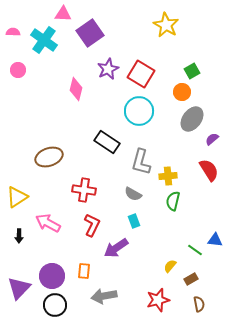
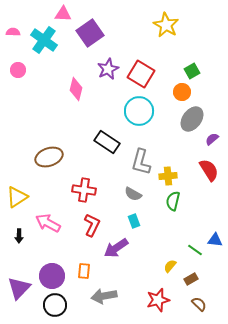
brown semicircle: rotated 35 degrees counterclockwise
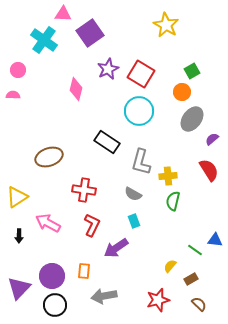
pink semicircle: moved 63 px down
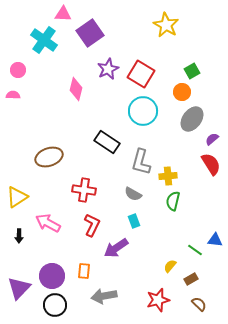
cyan circle: moved 4 px right
red semicircle: moved 2 px right, 6 px up
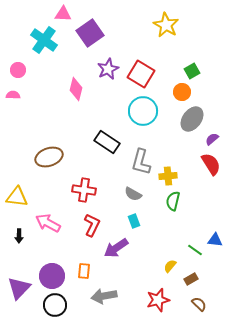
yellow triangle: rotated 40 degrees clockwise
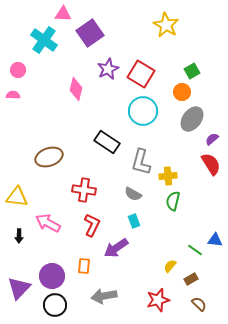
orange rectangle: moved 5 px up
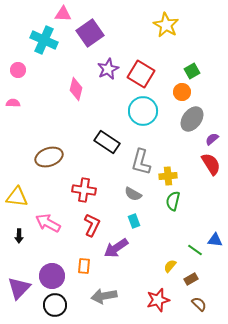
cyan cross: rotated 12 degrees counterclockwise
pink semicircle: moved 8 px down
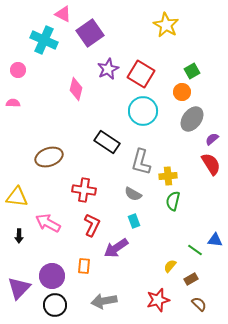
pink triangle: rotated 24 degrees clockwise
gray arrow: moved 5 px down
